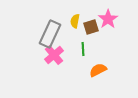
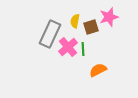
pink star: moved 1 px right, 2 px up; rotated 18 degrees clockwise
pink cross: moved 14 px right, 8 px up
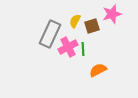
pink star: moved 3 px right, 3 px up
yellow semicircle: rotated 16 degrees clockwise
brown square: moved 1 px right, 1 px up
pink cross: rotated 12 degrees clockwise
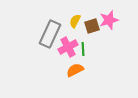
pink star: moved 3 px left, 6 px down
orange semicircle: moved 23 px left
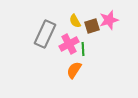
yellow semicircle: rotated 56 degrees counterclockwise
gray rectangle: moved 5 px left
pink cross: moved 1 px right, 3 px up
orange semicircle: moved 1 px left; rotated 30 degrees counterclockwise
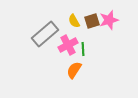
yellow semicircle: moved 1 px left
brown square: moved 5 px up
gray rectangle: rotated 24 degrees clockwise
pink cross: moved 1 px left, 1 px down
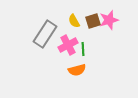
brown square: moved 1 px right
gray rectangle: rotated 16 degrees counterclockwise
orange semicircle: moved 3 px right; rotated 138 degrees counterclockwise
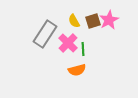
pink star: rotated 12 degrees counterclockwise
pink cross: moved 2 px up; rotated 18 degrees counterclockwise
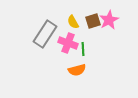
yellow semicircle: moved 1 px left, 1 px down
pink cross: rotated 24 degrees counterclockwise
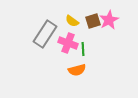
yellow semicircle: moved 1 px left, 1 px up; rotated 24 degrees counterclockwise
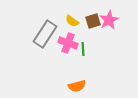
orange semicircle: moved 16 px down
